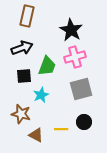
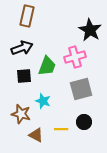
black star: moved 19 px right
cyan star: moved 2 px right, 6 px down; rotated 28 degrees counterclockwise
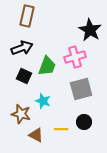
black square: rotated 28 degrees clockwise
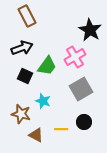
brown rectangle: rotated 40 degrees counterclockwise
pink cross: rotated 15 degrees counterclockwise
green trapezoid: rotated 15 degrees clockwise
black square: moved 1 px right
gray square: rotated 15 degrees counterclockwise
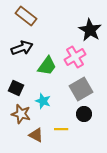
brown rectangle: moved 1 px left; rotated 25 degrees counterclockwise
black square: moved 9 px left, 12 px down
black circle: moved 8 px up
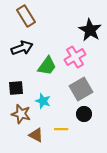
brown rectangle: rotated 20 degrees clockwise
black square: rotated 28 degrees counterclockwise
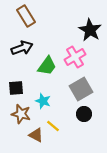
yellow line: moved 8 px left, 3 px up; rotated 40 degrees clockwise
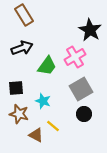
brown rectangle: moved 2 px left, 1 px up
brown star: moved 2 px left
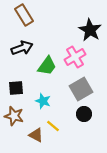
brown star: moved 5 px left, 2 px down
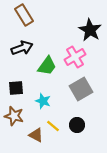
black circle: moved 7 px left, 11 px down
